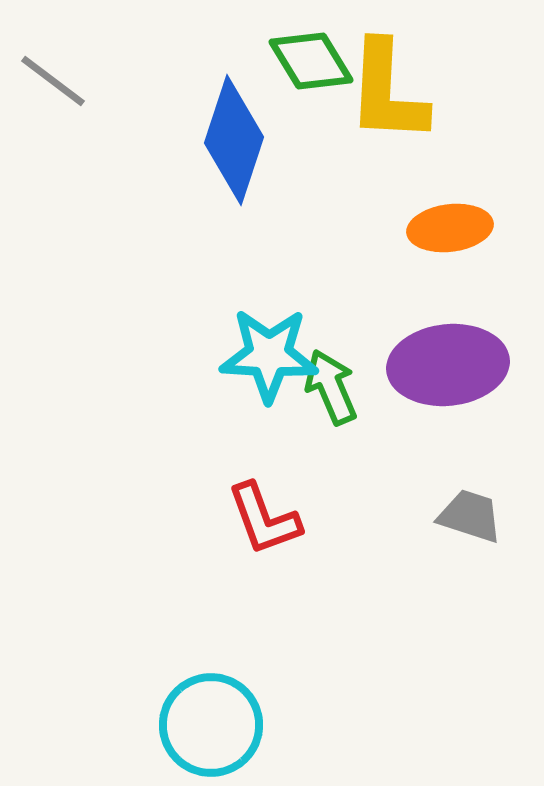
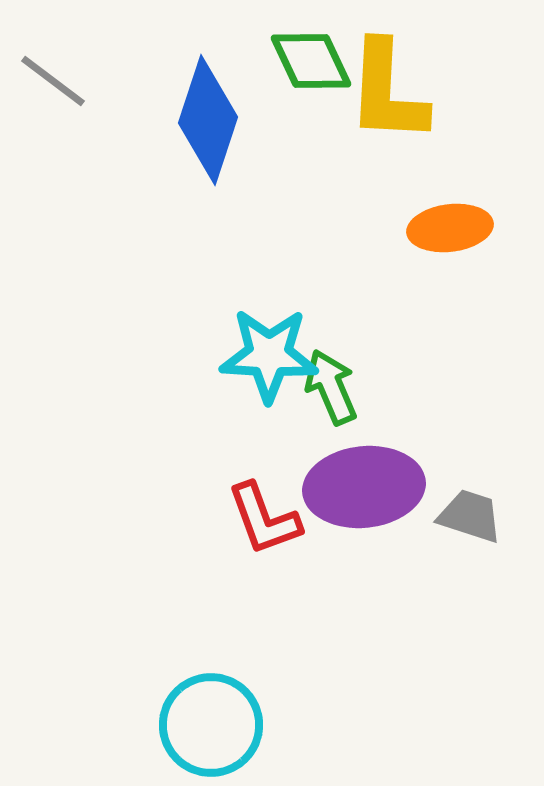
green diamond: rotated 6 degrees clockwise
blue diamond: moved 26 px left, 20 px up
purple ellipse: moved 84 px left, 122 px down
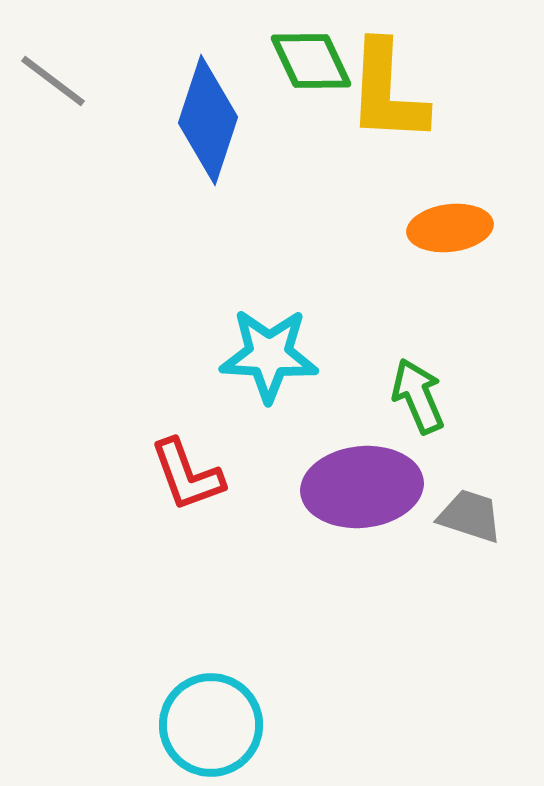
green arrow: moved 87 px right, 9 px down
purple ellipse: moved 2 px left
red L-shape: moved 77 px left, 44 px up
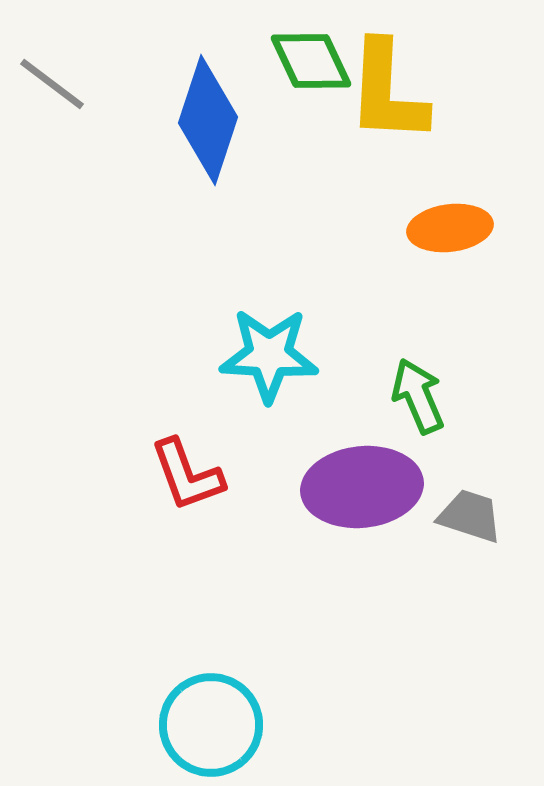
gray line: moved 1 px left, 3 px down
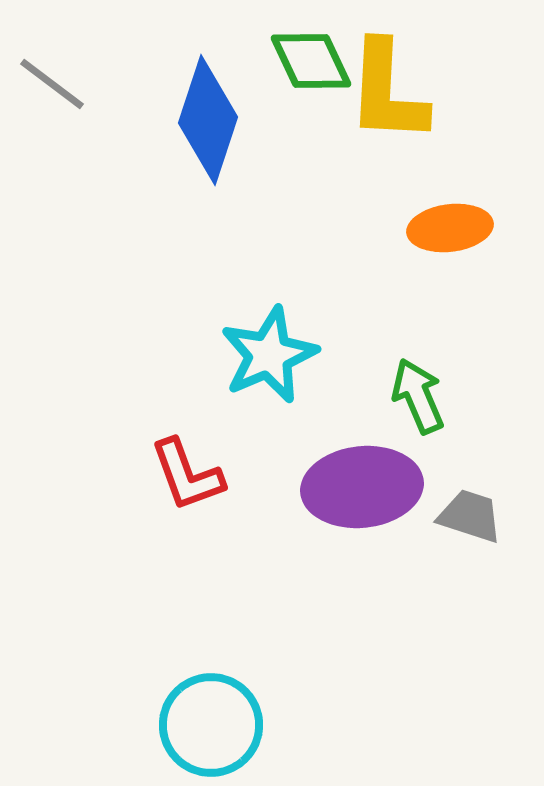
cyan star: rotated 26 degrees counterclockwise
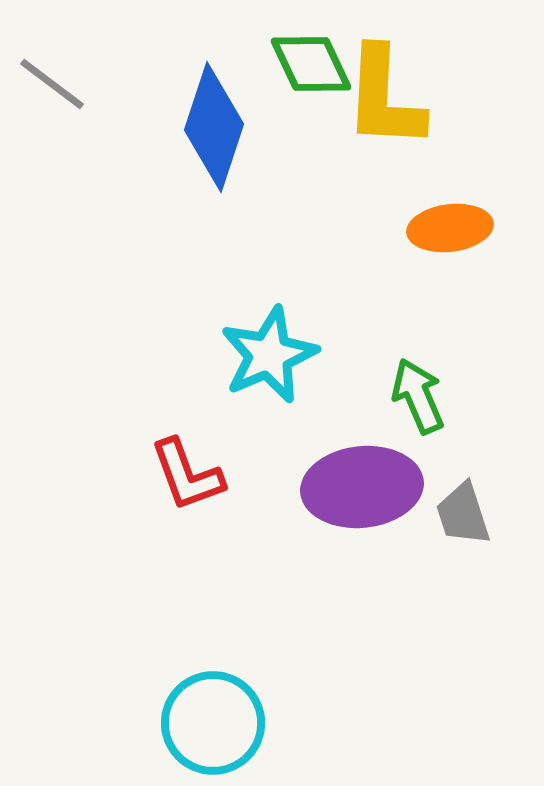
green diamond: moved 3 px down
yellow L-shape: moved 3 px left, 6 px down
blue diamond: moved 6 px right, 7 px down
gray trapezoid: moved 7 px left, 2 px up; rotated 126 degrees counterclockwise
cyan circle: moved 2 px right, 2 px up
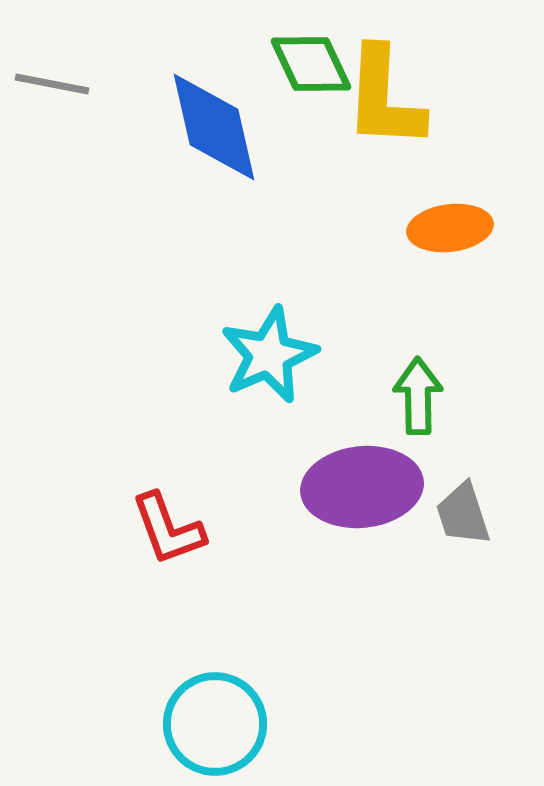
gray line: rotated 26 degrees counterclockwise
blue diamond: rotated 31 degrees counterclockwise
green arrow: rotated 22 degrees clockwise
red L-shape: moved 19 px left, 54 px down
cyan circle: moved 2 px right, 1 px down
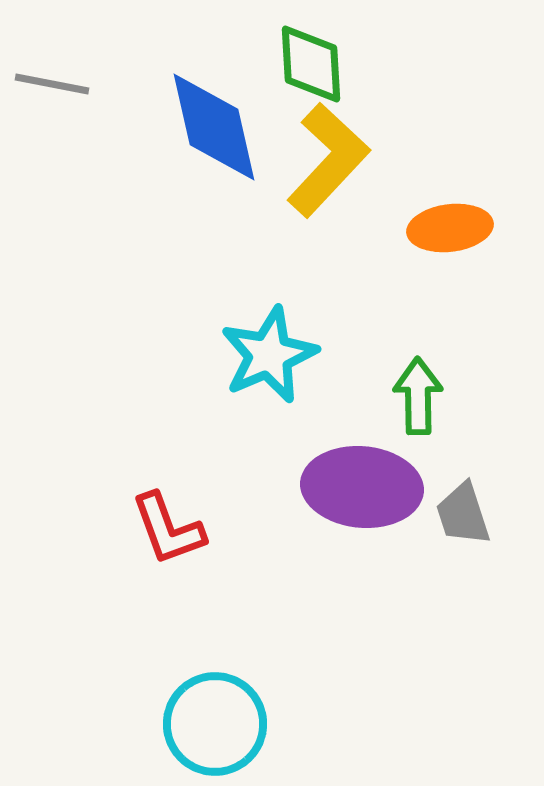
green diamond: rotated 22 degrees clockwise
yellow L-shape: moved 56 px left, 62 px down; rotated 140 degrees counterclockwise
purple ellipse: rotated 11 degrees clockwise
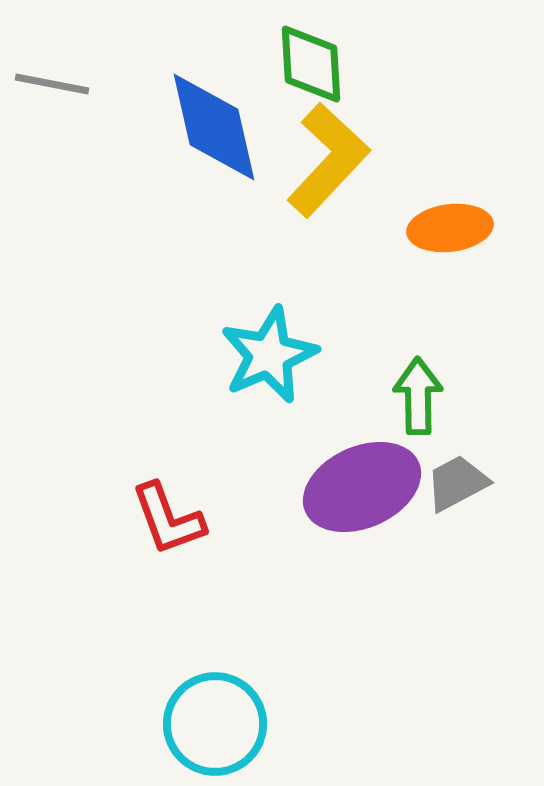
purple ellipse: rotated 29 degrees counterclockwise
gray trapezoid: moved 6 px left, 31 px up; rotated 80 degrees clockwise
red L-shape: moved 10 px up
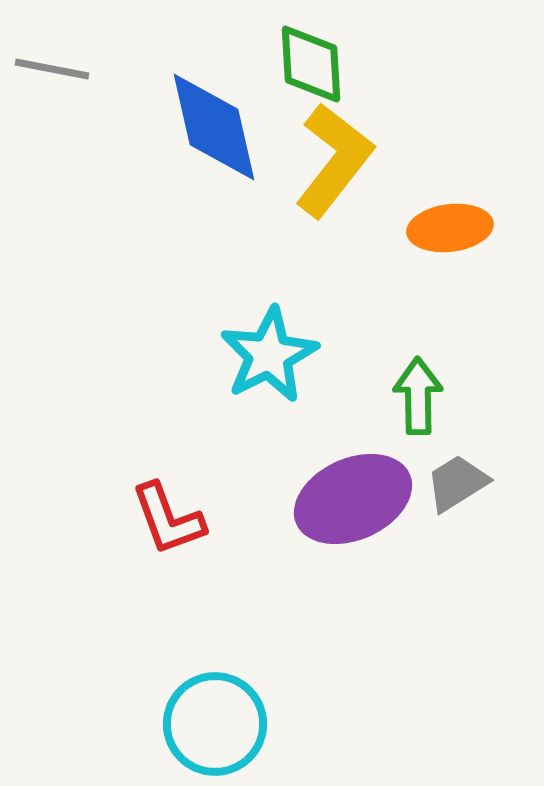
gray line: moved 15 px up
yellow L-shape: moved 6 px right; rotated 5 degrees counterclockwise
cyan star: rotated 4 degrees counterclockwise
gray trapezoid: rotated 4 degrees counterclockwise
purple ellipse: moved 9 px left, 12 px down
